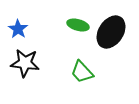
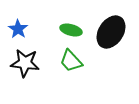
green ellipse: moved 7 px left, 5 px down
green trapezoid: moved 11 px left, 11 px up
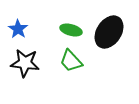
black ellipse: moved 2 px left
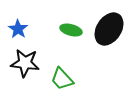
black ellipse: moved 3 px up
green trapezoid: moved 9 px left, 18 px down
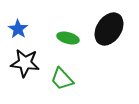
green ellipse: moved 3 px left, 8 px down
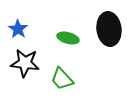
black ellipse: rotated 40 degrees counterclockwise
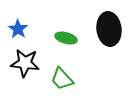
green ellipse: moved 2 px left
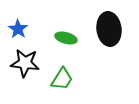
green trapezoid: rotated 105 degrees counterclockwise
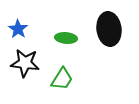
green ellipse: rotated 10 degrees counterclockwise
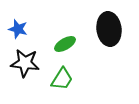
blue star: rotated 18 degrees counterclockwise
green ellipse: moved 1 px left, 6 px down; rotated 35 degrees counterclockwise
